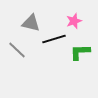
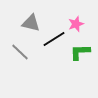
pink star: moved 2 px right, 3 px down
black line: rotated 15 degrees counterclockwise
gray line: moved 3 px right, 2 px down
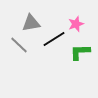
gray triangle: rotated 24 degrees counterclockwise
gray line: moved 1 px left, 7 px up
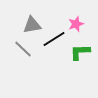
gray triangle: moved 1 px right, 2 px down
gray line: moved 4 px right, 4 px down
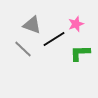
gray triangle: rotated 30 degrees clockwise
green L-shape: moved 1 px down
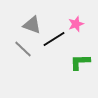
green L-shape: moved 9 px down
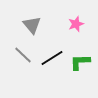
gray triangle: rotated 30 degrees clockwise
black line: moved 2 px left, 19 px down
gray line: moved 6 px down
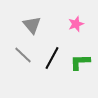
black line: rotated 30 degrees counterclockwise
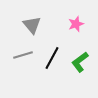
gray line: rotated 60 degrees counterclockwise
green L-shape: rotated 35 degrees counterclockwise
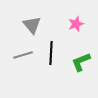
black line: moved 1 px left, 5 px up; rotated 25 degrees counterclockwise
green L-shape: moved 1 px right; rotated 15 degrees clockwise
